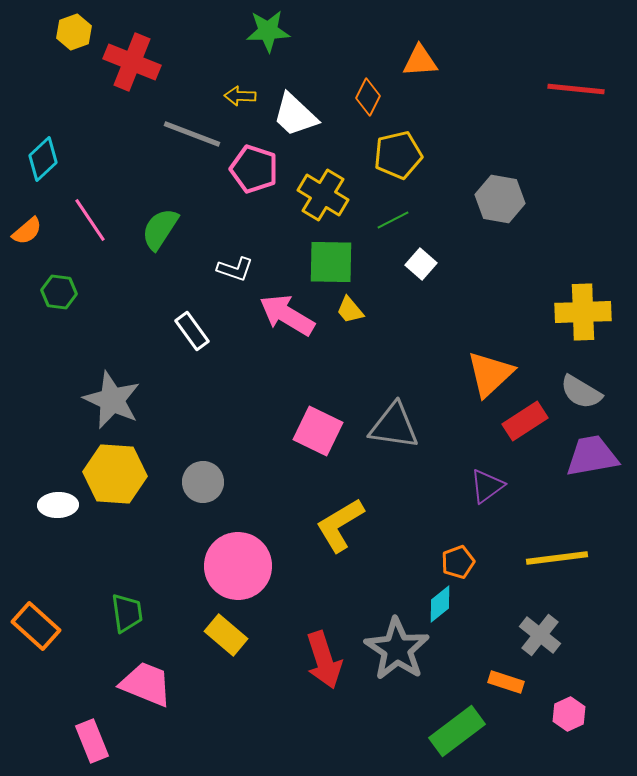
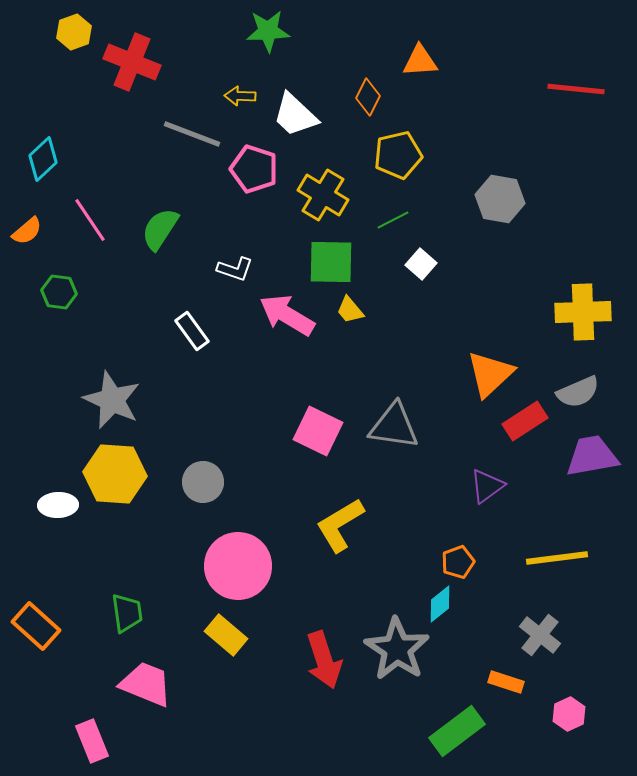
gray semicircle at (581, 392): moved 3 px left; rotated 54 degrees counterclockwise
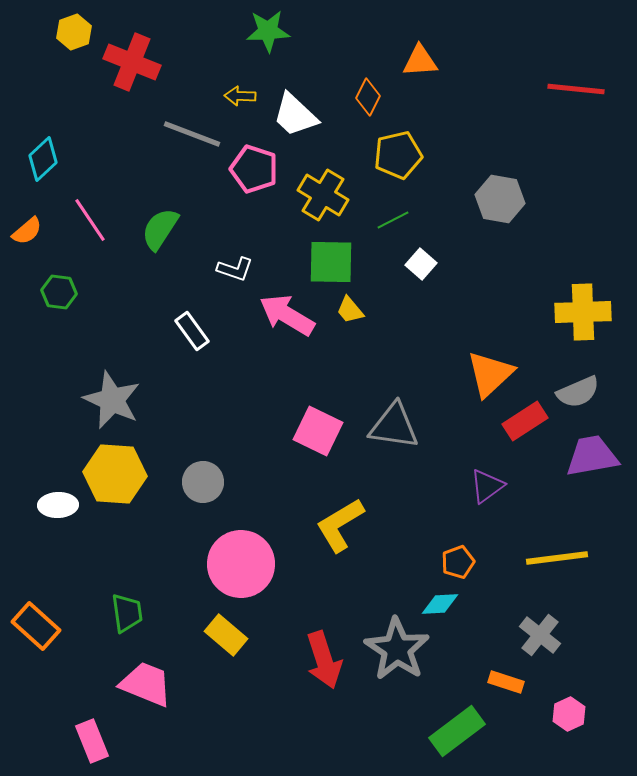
pink circle at (238, 566): moved 3 px right, 2 px up
cyan diamond at (440, 604): rotated 36 degrees clockwise
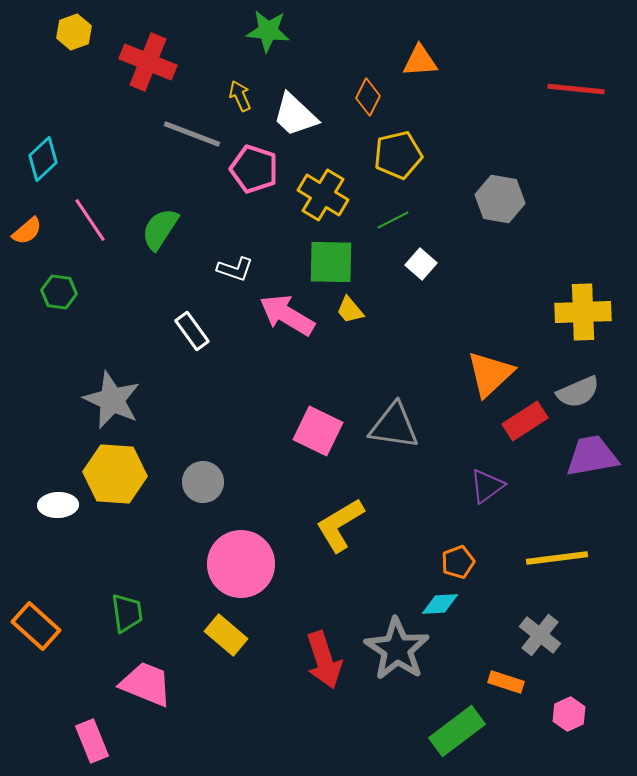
green star at (268, 31): rotated 9 degrees clockwise
red cross at (132, 62): moved 16 px right
yellow arrow at (240, 96): rotated 64 degrees clockwise
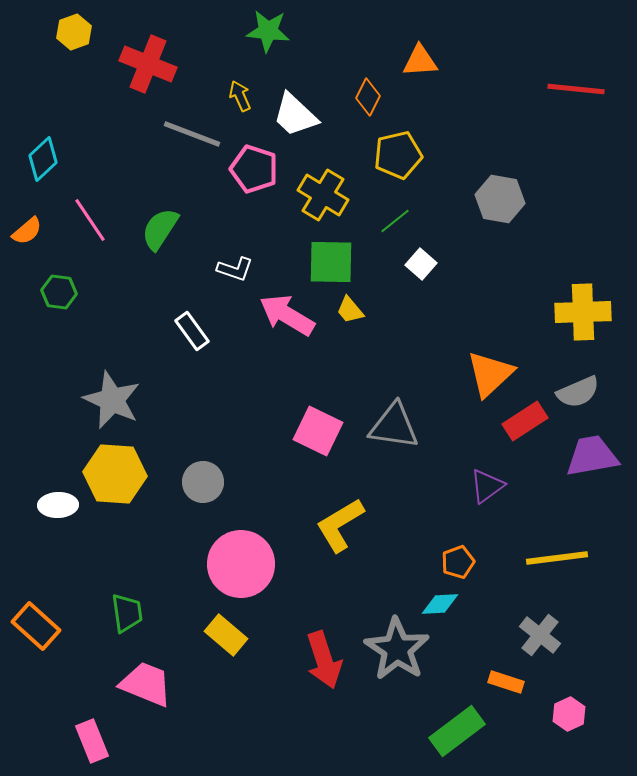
red cross at (148, 62): moved 2 px down
green line at (393, 220): moved 2 px right, 1 px down; rotated 12 degrees counterclockwise
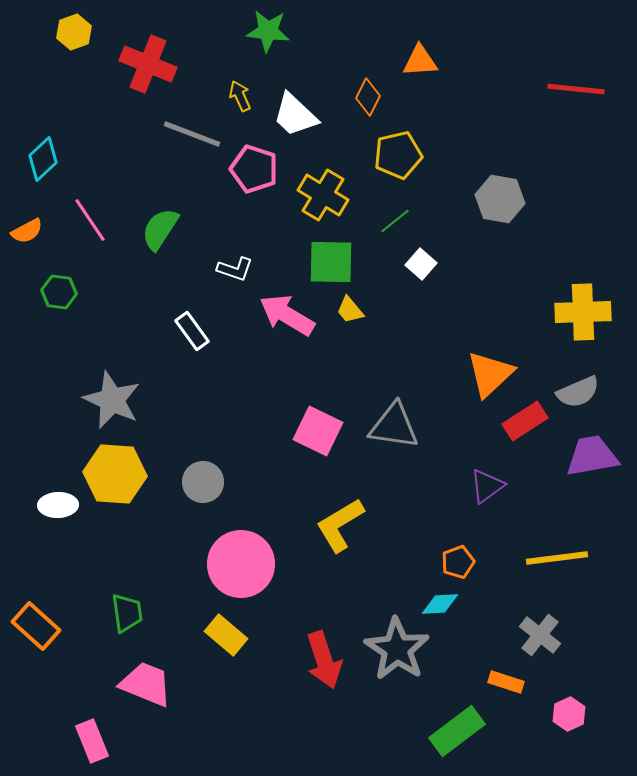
orange semicircle at (27, 231): rotated 12 degrees clockwise
